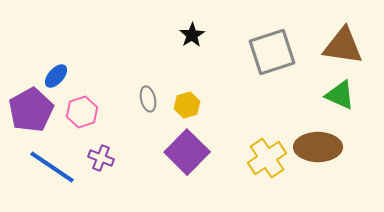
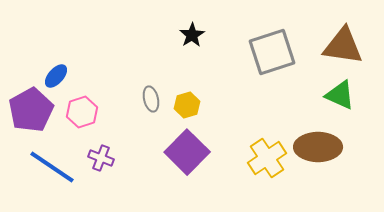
gray ellipse: moved 3 px right
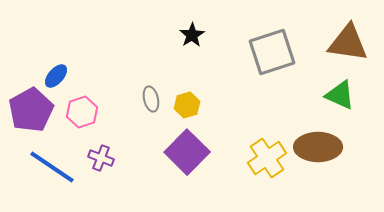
brown triangle: moved 5 px right, 3 px up
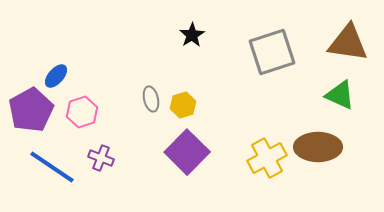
yellow hexagon: moved 4 px left
yellow cross: rotated 6 degrees clockwise
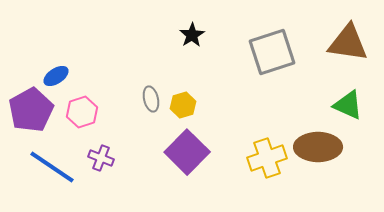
blue ellipse: rotated 15 degrees clockwise
green triangle: moved 8 px right, 10 px down
yellow cross: rotated 9 degrees clockwise
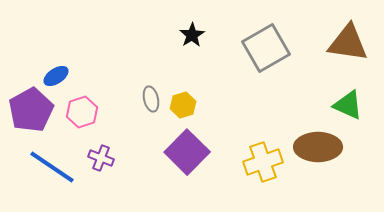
gray square: moved 6 px left, 4 px up; rotated 12 degrees counterclockwise
yellow cross: moved 4 px left, 4 px down
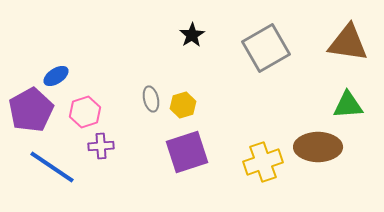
green triangle: rotated 28 degrees counterclockwise
pink hexagon: moved 3 px right
purple square: rotated 27 degrees clockwise
purple cross: moved 12 px up; rotated 25 degrees counterclockwise
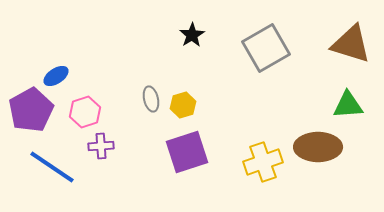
brown triangle: moved 3 px right, 1 px down; rotated 9 degrees clockwise
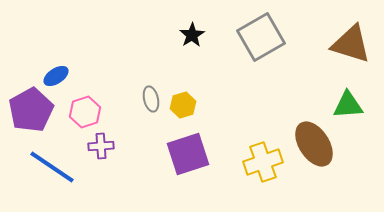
gray square: moved 5 px left, 11 px up
brown ellipse: moved 4 px left, 3 px up; rotated 57 degrees clockwise
purple square: moved 1 px right, 2 px down
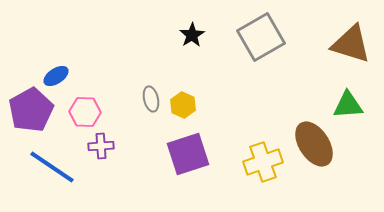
yellow hexagon: rotated 20 degrees counterclockwise
pink hexagon: rotated 20 degrees clockwise
